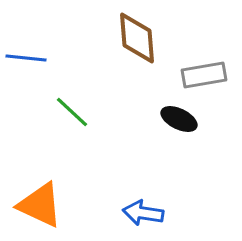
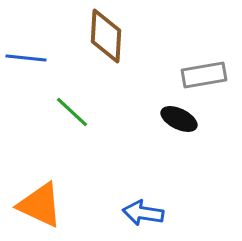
brown diamond: moved 31 px left, 2 px up; rotated 8 degrees clockwise
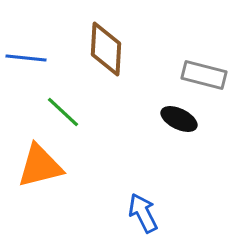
brown diamond: moved 13 px down
gray rectangle: rotated 24 degrees clockwise
green line: moved 9 px left
orange triangle: moved 39 px up; rotated 39 degrees counterclockwise
blue arrow: rotated 54 degrees clockwise
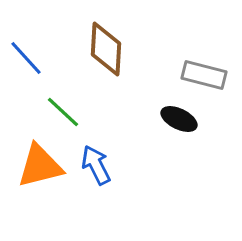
blue line: rotated 42 degrees clockwise
blue arrow: moved 47 px left, 48 px up
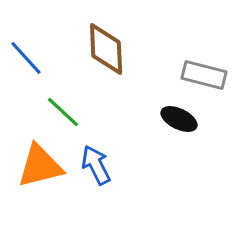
brown diamond: rotated 6 degrees counterclockwise
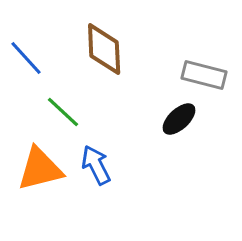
brown diamond: moved 2 px left
black ellipse: rotated 69 degrees counterclockwise
orange triangle: moved 3 px down
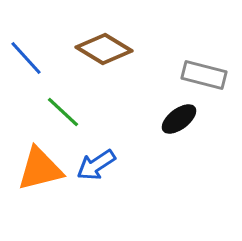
brown diamond: rotated 56 degrees counterclockwise
black ellipse: rotated 6 degrees clockwise
blue arrow: rotated 96 degrees counterclockwise
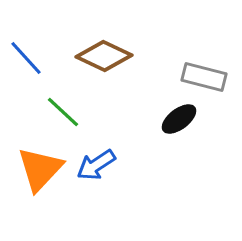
brown diamond: moved 7 px down; rotated 6 degrees counterclockwise
gray rectangle: moved 2 px down
orange triangle: rotated 33 degrees counterclockwise
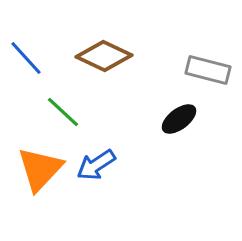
gray rectangle: moved 4 px right, 7 px up
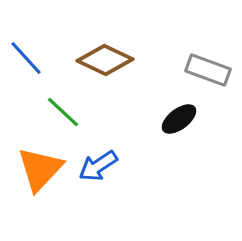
brown diamond: moved 1 px right, 4 px down
gray rectangle: rotated 6 degrees clockwise
blue arrow: moved 2 px right, 1 px down
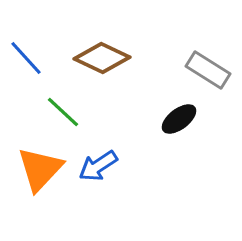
brown diamond: moved 3 px left, 2 px up
gray rectangle: rotated 12 degrees clockwise
